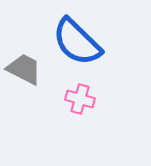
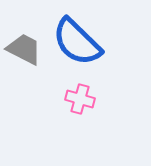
gray trapezoid: moved 20 px up
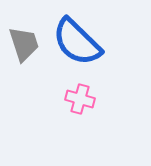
gray trapezoid: moved 5 px up; rotated 45 degrees clockwise
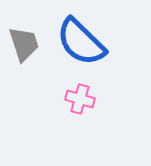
blue semicircle: moved 4 px right
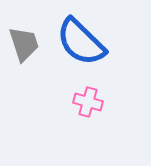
pink cross: moved 8 px right, 3 px down
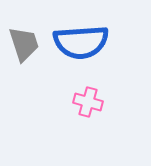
blue semicircle: rotated 48 degrees counterclockwise
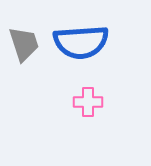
pink cross: rotated 16 degrees counterclockwise
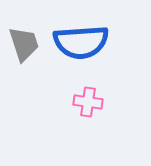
pink cross: rotated 8 degrees clockwise
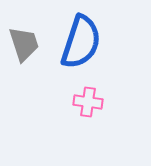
blue semicircle: rotated 68 degrees counterclockwise
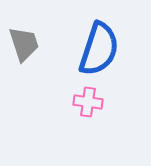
blue semicircle: moved 18 px right, 7 px down
